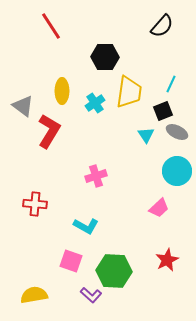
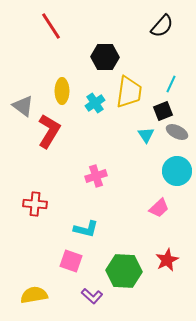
cyan L-shape: moved 3 px down; rotated 15 degrees counterclockwise
green hexagon: moved 10 px right
purple L-shape: moved 1 px right, 1 px down
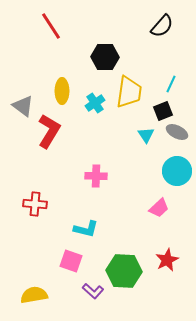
pink cross: rotated 20 degrees clockwise
purple L-shape: moved 1 px right, 5 px up
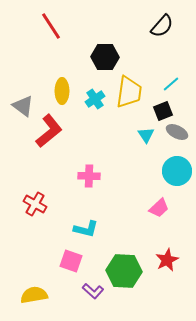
cyan line: rotated 24 degrees clockwise
cyan cross: moved 4 px up
red L-shape: rotated 20 degrees clockwise
pink cross: moved 7 px left
red cross: rotated 25 degrees clockwise
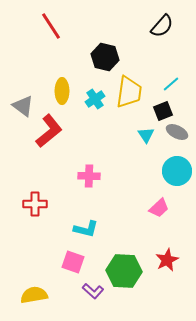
black hexagon: rotated 12 degrees clockwise
red cross: rotated 30 degrees counterclockwise
pink square: moved 2 px right, 1 px down
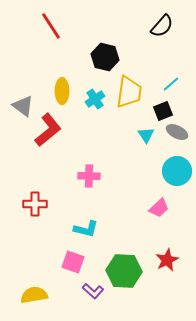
red L-shape: moved 1 px left, 1 px up
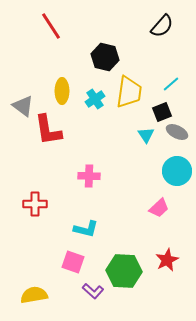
black square: moved 1 px left, 1 px down
red L-shape: rotated 120 degrees clockwise
